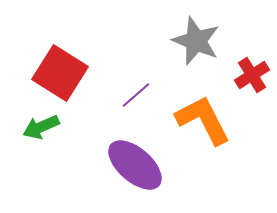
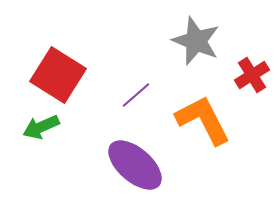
red square: moved 2 px left, 2 px down
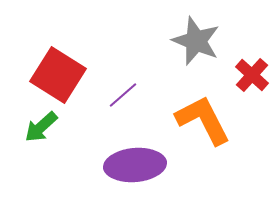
red cross: rotated 16 degrees counterclockwise
purple line: moved 13 px left
green arrow: rotated 18 degrees counterclockwise
purple ellipse: rotated 46 degrees counterclockwise
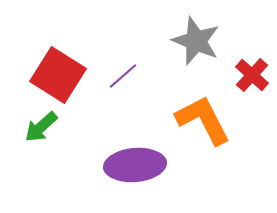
purple line: moved 19 px up
